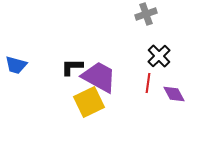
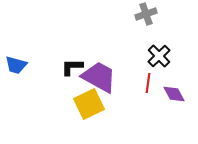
yellow square: moved 2 px down
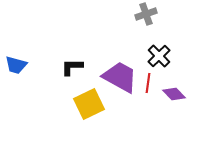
purple trapezoid: moved 21 px right
purple diamond: rotated 15 degrees counterclockwise
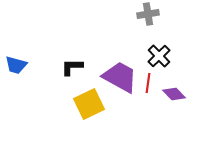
gray cross: moved 2 px right; rotated 10 degrees clockwise
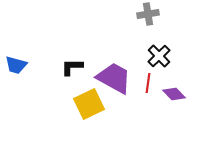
purple trapezoid: moved 6 px left, 1 px down
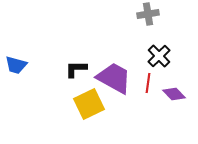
black L-shape: moved 4 px right, 2 px down
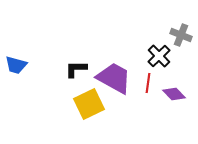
gray cross: moved 33 px right, 21 px down; rotated 30 degrees clockwise
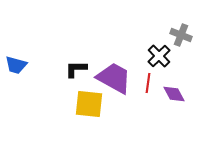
purple diamond: rotated 15 degrees clockwise
yellow square: rotated 32 degrees clockwise
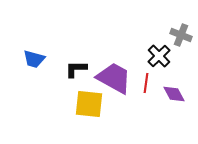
blue trapezoid: moved 18 px right, 6 px up
red line: moved 2 px left
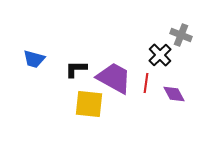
black cross: moved 1 px right, 1 px up
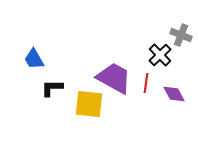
blue trapezoid: rotated 45 degrees clockwise
black L-shape: moved 24 px left, 19 px down
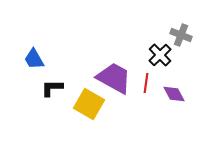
yellow square: rotated 24 degrees clockwise
